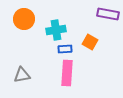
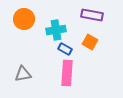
purple rectangle: moved 16 px left, 1 px down
blue rectangle: rotated 32 degrees clockwise
gray triangle: moved 1 px right, 1 px up
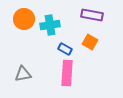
cyan cross: moved 6 px left, 5 px up
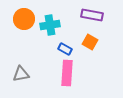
gray triangle: moved 2 px left
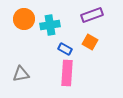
purple rectangle: rotated 30 degrees counterclockwise
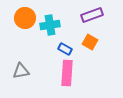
orange circle: moved 1 px right, 1 px up
gray triangle: moved 3 px up
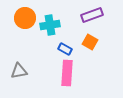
gray triangle: moved 2 px left
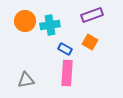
orange circle: moved 3 px down
gray triangle: moved 7 px right, 9 px down
